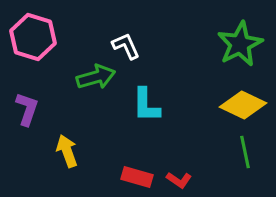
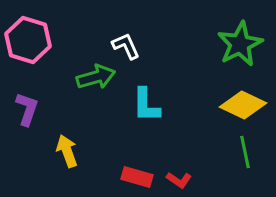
pink hexagon: moved 5 px left, 3 px down
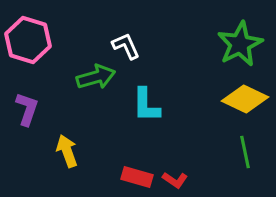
yellow diamond: moved 2 px right, 6 px up
red L-shape: moved 4 px left
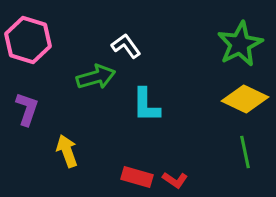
white L-shape: rotated 12 degrees counterclockwise
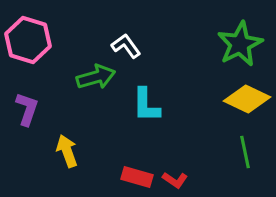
yellow diamond: moved 2 px right
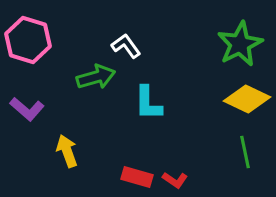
cyan L-shape: moved 2 px right, 2 px up
purple L-shape: rotated 112 degrees clockwise
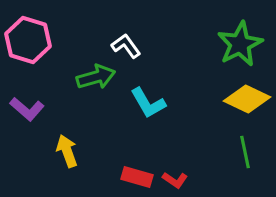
cyan L-shape: rotated 30 degrees counterclockwise
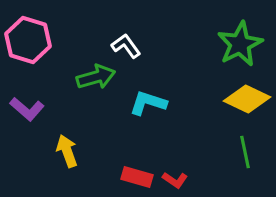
cyan L-shape: rotated 138 degrees clockwise
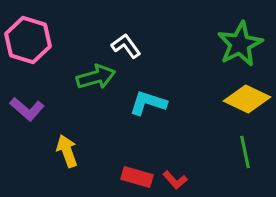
red L-shape: rotated 15 degrees clockwise
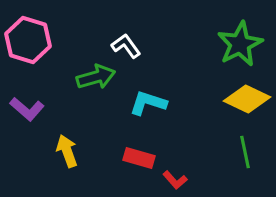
red rectangle: moved 2 px right, 19 px up
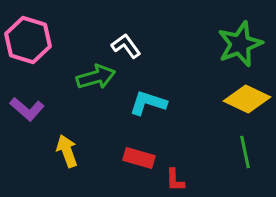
green star: rotated 6 degrees clockwise
red L-shape: rotated 40 degrees clockwise
